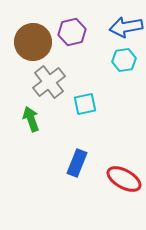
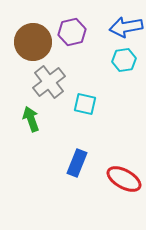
cyan square: rotated 25 degrees clockwise
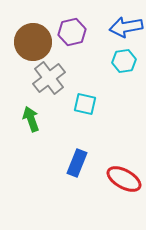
cyan hexagon: moved 1 px down
gray cross: moved 4 px up
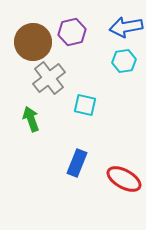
cyan square: moved 1 px down
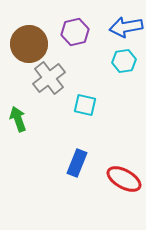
purple hexagon: moved 3 px right
brown circle: moved 4 px left, 2 px down
green arrow: moved 13 px left
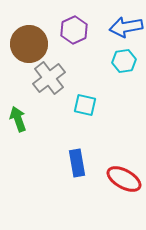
purple hexagon: moved 1 px left, 2 px up; rotated 12 degrees counterclockwise
blue rectangle: rotated 32 degrees counterclockwise
